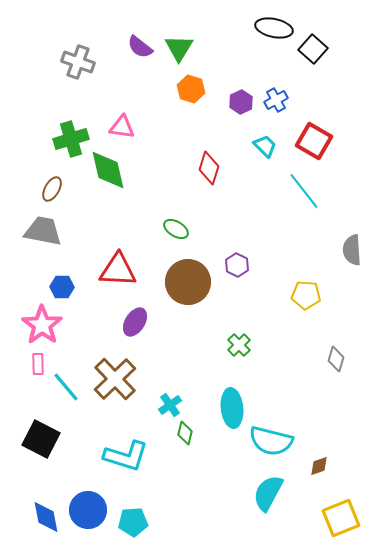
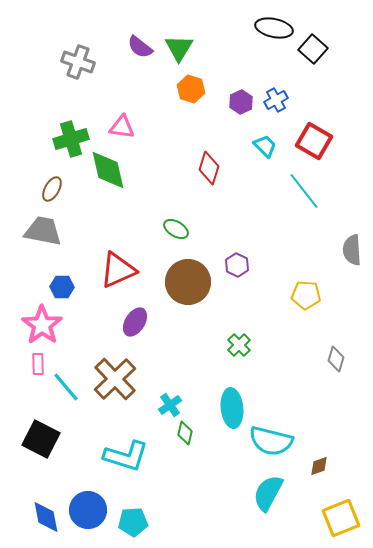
red triangle at (118, 270): rotated 27 degrees counterclockwise
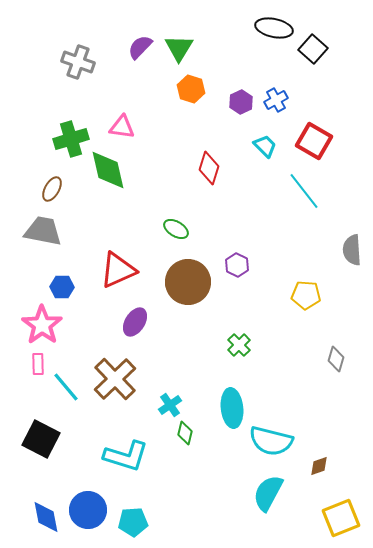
purple semicircle at (140, 47): rotated 96 degrees clockwise
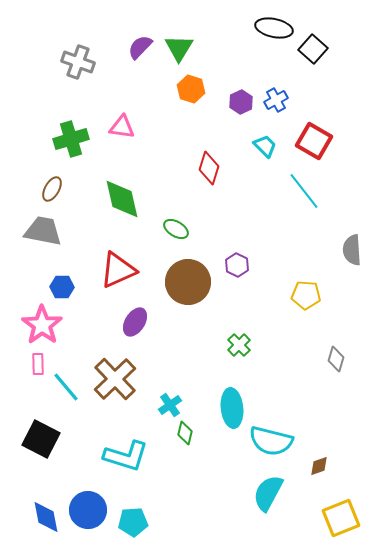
green diamond at (108, 170): moved 14 px right, 29 px down
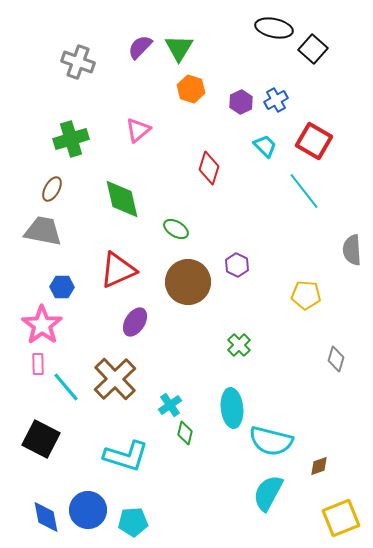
pink triangle at (122, 127): moved 16 px right, 3 px down; rotated 48 degrees counterclockwise
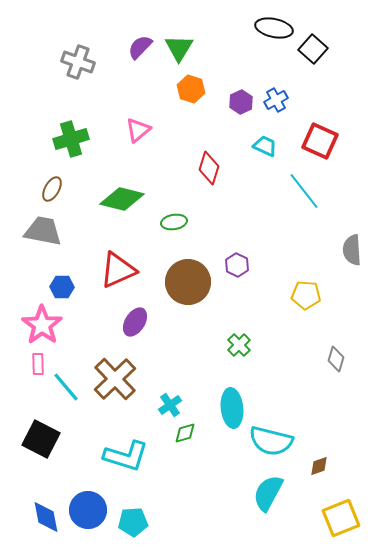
red square at (314, 141): moved 6 px right; rotated 6 degrees counterclockwise
cyan trapezoid at (265, 146): rotated 20 degrees counterclockwise
green diamond at (122, 199): rotated 63 degrees counterclockwise
green ellipse at (176, 229): moved 2 px left, 7 px up; rotated 40 degrees counterclockwise
green diamond at (185, 433): rotated 60 degrees clockwise
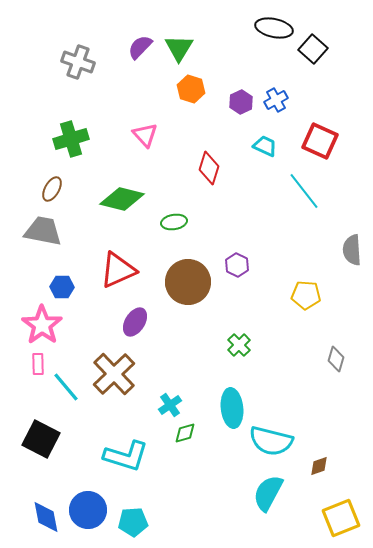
pink triangle at (138, 130): moved 7 px right, 5 px down; rotated 32 degrees counterclockwise
brown cross at (115, 379): moved 1 px left, 5 px up
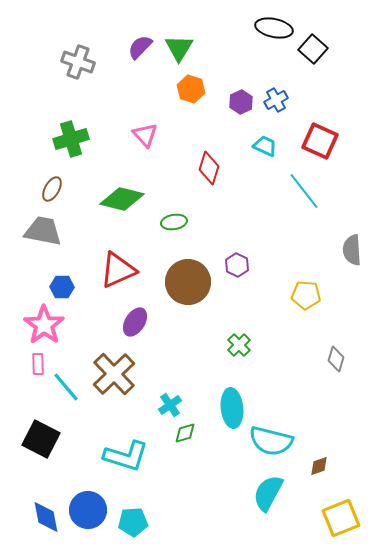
pink star at (42, 325): moved 2 px right
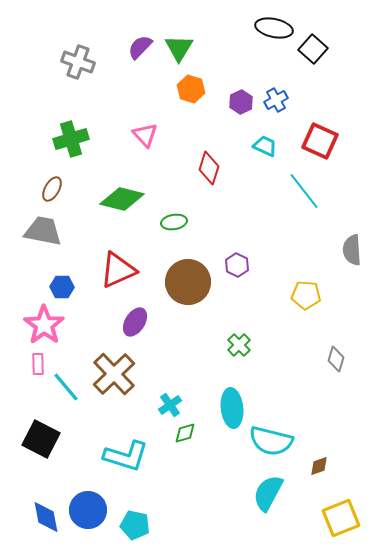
cyan pentagon at (133, 522): moved 2 px right, 3 px down; rotated 16 degrees clockwise
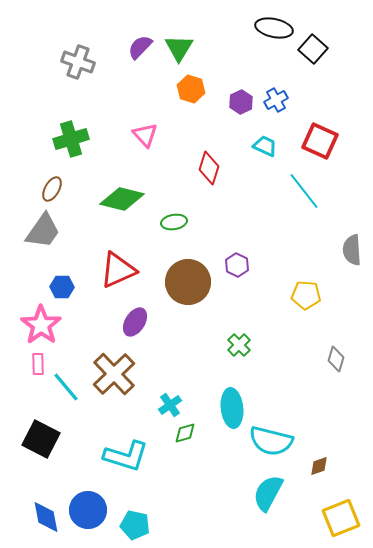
gray trapezoid at (43, 231): rotated 114 degrees clockwise
pink star at (44, 325): moved 3 px left
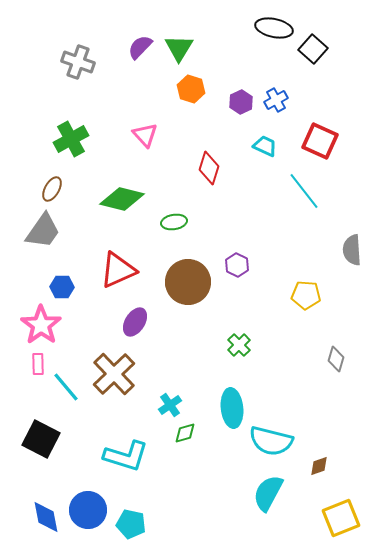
green cross at (71, 139): rotated 12 degrees counterclockwise
cyan pentagon at (135, 525): moved 4 px left, 1 px up
